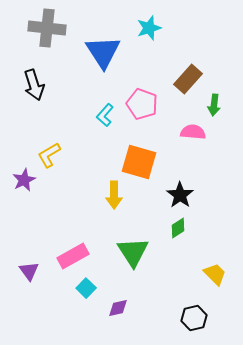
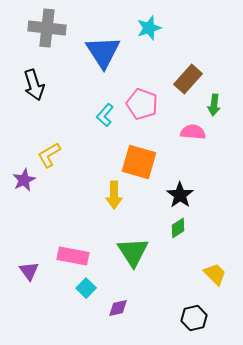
pink rectangle: rotated 40 degrees clockwise
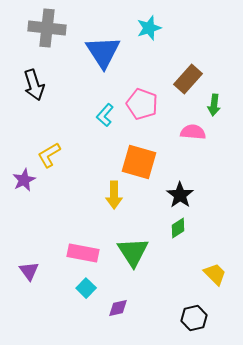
pink rectangle: moved 10 px right, 3 px up
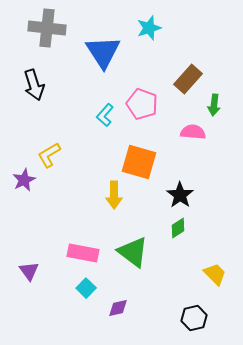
green triangle: rotated 20 degrees counterclockwise
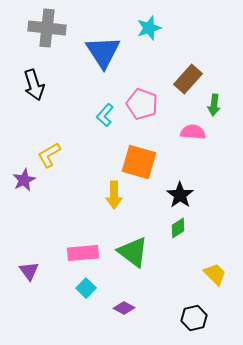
pink rectangle: rotated 16 degrees counterclockwise
purple diamond: moved 6 px right; rotated 40 degrees clockwise
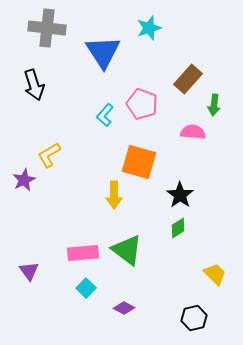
green triangle: moved 6 px left, 2 px up
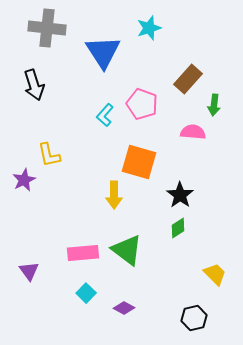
yellow L-shape: rotated 72 degrees counterclockwise
cyan square: moved 5 px down
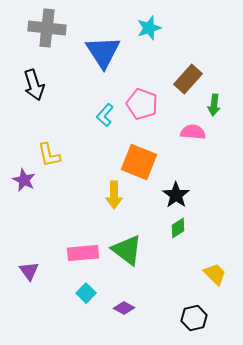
orange square: rotated 6 degrees clockwise
purple star: rotated 20 degrees counterclockwise
black star: moved 4 px left
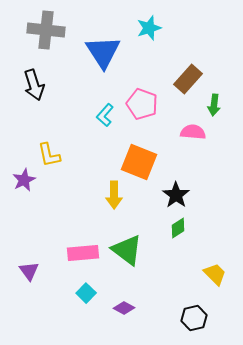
gray cross: moved 1 px left, 2 px down
purple star: rotated 20 degrees clockwise
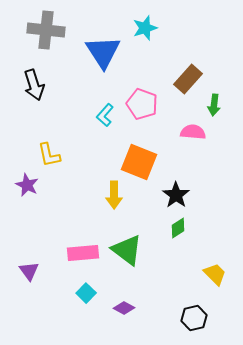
cyan star: moved 4 px left
purple star: moved 3 px right, 5 px down; rotated 20 degrees counterclockwise
